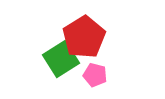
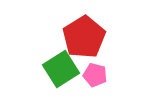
green square: moved 10 px down
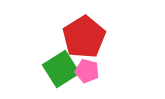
pink pentagon: moved 8 px left, 4 px up
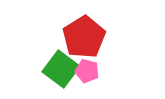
green square: rotated 21 degrees counterclockwise
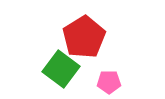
pink pentagon: moved 22 px right, 11 px down; rotated 15 degrees counterclockwise
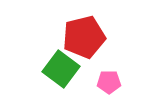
red pentagon: rotated 18 degrees clockwise
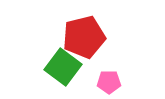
green square: moved 2 px right, 2 px up
